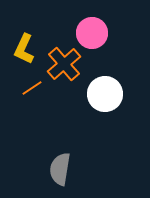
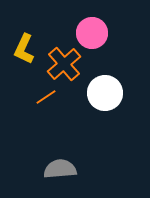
orange line: moved 14 px right, 9 px down
white circle: moved 1 px up
gray semicircle: rotated 76 degrees clockwise
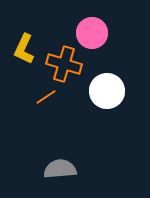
orange cross: rotated 32 degrees counterclockwise
white circle: moved 2 px right, 2 px up
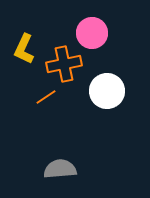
orange cross: rotated 28 degrees counterclockwise
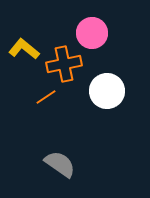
yellow L-shape: rotated 104 degrees clockwise
gray semicircle: moved 5 px up; rotated 40 degrees clockwise
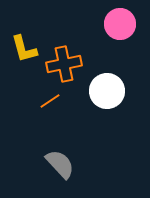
pink circle: moved 28 px right, 9 px up
yellow L-shape: rotated 144 degrees counterclockwise
orange line: moved 4 px right, 4 px down
gray semicircle: rotated 12 degrees clockwise
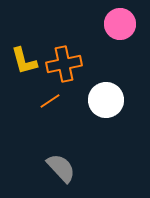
yellow L-shape: moved 12 px down
white circle: moved 1 px left, 9 px down
gray semicircle: moved 1 px right, 4 px down
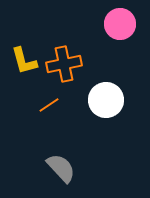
orange line: moved 1 px left, 4 px down
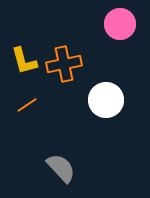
orange line: moved 22 px left
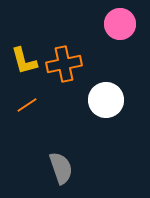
gray semicircle: rotated 24 degrees clockwise
